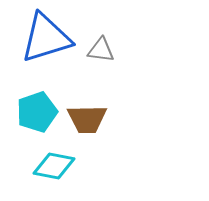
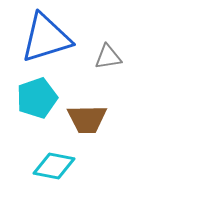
gray triangle: moved 7 px right, 7 px down; rotated 16 degrees counterclockwise
cyan pentagon: moved 14 px up
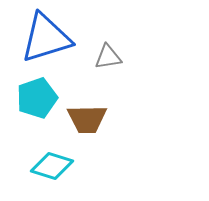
cyan diamond: moved 2 px left; rotated 6 degrees clockwise
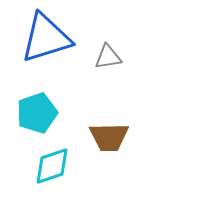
cyan pentagon: moved 15 px down
brown trapezoid: moved 22 px right, 18 px down
cyan diamond: rotated 36 degrees counterclockwise
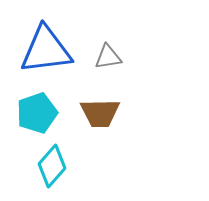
blue triangle: moved 12 px down; rotated 10 degrees clockwise
brown trapezoid: moved 9 px left, 24 px up
cyan diamond: rotated 30 degrees counterclockwise
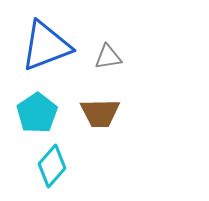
blue triangle: moved 4 px up; rotated 14 degrees counterclockwise
cyan pentagon: rotated 15 degrees counterclockwise
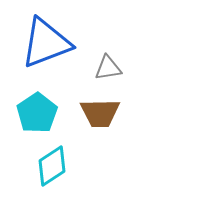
blue triangle: moved 3 px up
gray triangle: moved 11 px down
cyan diamond: rotated 15 degrees clockwise
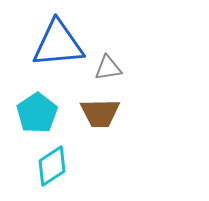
blue triangle: moved 12 px right, 1 px down; rotated 16 degrees clockwise
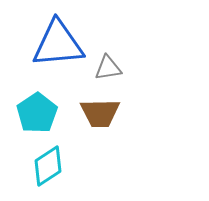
cyan diamond: moved 4 px left
